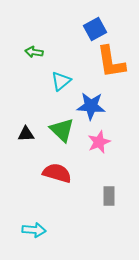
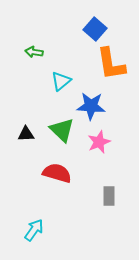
blue square: rotated 20 degrees counterclockwise
orange L-shape: moved 2 px down
cyan arrow: rotated 60 degrees counterclockwise
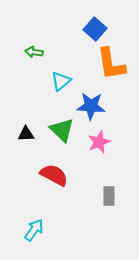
red semicircle: moved 3 px left, 2 px down; rotated 12 degrees clockwise
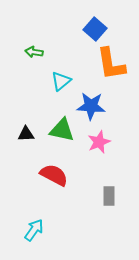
green triangle: rotated 32 degrees counterclockwise
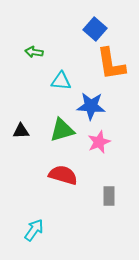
cyan triangle: rotated 45 degrees clockwise
green triangle: rotated 28 degrees counterclockwise
black triangle: moved 5 px left, 3 px up
red semicircle: moved 9 px right; rotated 12 degrees counterclockwise
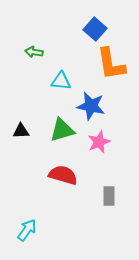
blue star: rotated 8 degrees clockwise
cyan arrow: moved 7 px left
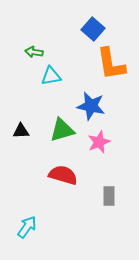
blue square: moved 2 px left
cyan triangle: moved 10 px left, 5 px up; rotated 15 degrees counterclockwise
cyan arrow: moved 3 px up
